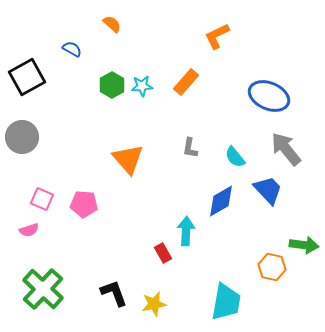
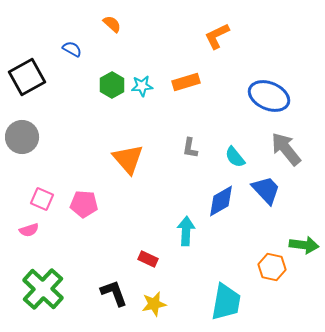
orange rectangle: rotated 32 degrees clockwise
blue trapezoid: moved 2 px left
red rectangle: moved 15 px left, 6 px down; rotated 36 degrees counterclockwise
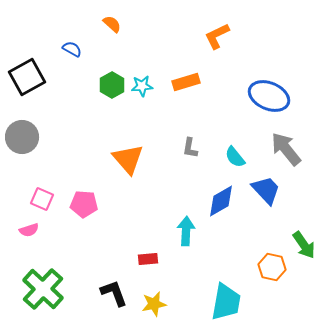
green arrow: rotated 48 degrees clockwise
red rectangle: rotated 30 degrees counterclockwise
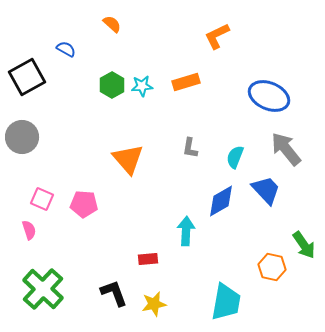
blue semicircle: moved 6 px left
cyan semicircle: rotated 60 degrees clockwise
pink semicircle: rotated 90 degrees counterclockwise
